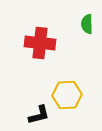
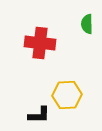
black L-shape: rotated 15 degrees clockwise
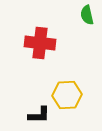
green semicircle: moved 9 px up; rotated 12 degrees counterclockwise
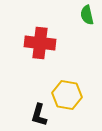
yellow hexagon: rotated 12 degrees clockwise
black L-shape: rotated 105 degrees clockwise
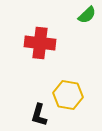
green semicircle: rotated 120 degrees counterclockwise
yellow hexagon: moved 1 px right
